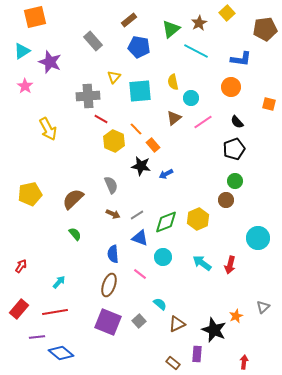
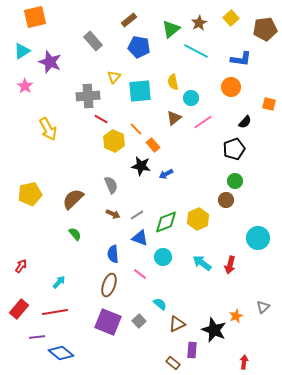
yellow square at (227, 13): moved 4 px right, 5 px down
black semicircle at (237, 122): moved 8 px right; rotated 96 degrees counterclockwise
purple rectangle at (197, 354): moved 5 px left, 4 px up
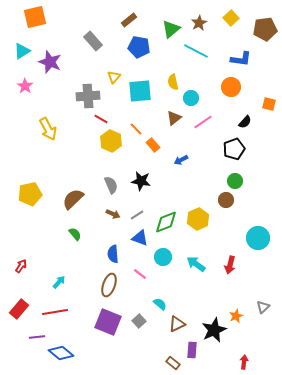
yellow hexagon at (114, 141): moved 3 px left
black star at (141, 166): moved 15 px down
blue arrow at (166, 174): moved 15 px right, 14 px up
cyan arrow at (202, 263): moved 6 px left, 1 px down
black star at (214, 330): rotated 25 degrees clockwise
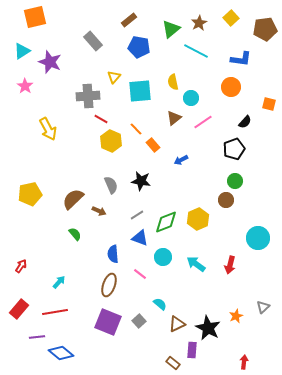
brown arrow at (113, 214): moved 14 px left, 3 px up
black star at (214, 330): moved 6 px left, 2 px up; rotated 20 degrees counterclockwise
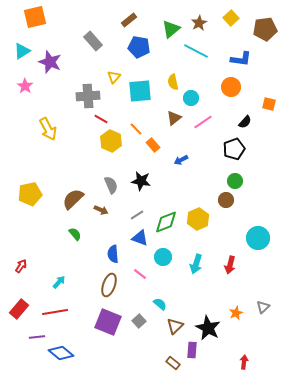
brown arrow at (99, 211): moved 2 px right, 1 px up
cyan arrow at (196, 264): rotated 108 degrees counterclockwise
orange star at (236, 316): moved 3 px up
brown triangle at (177, 324): moved 2 px left, 2 px down; rotated 18 degrees counterclockwise
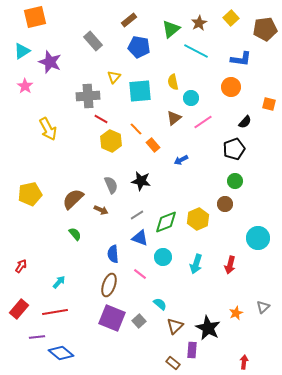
brown circle at (226, 200): moved 1 px left, 4 px down
purple square at (108, 322): moved 4 px right, 4 px up
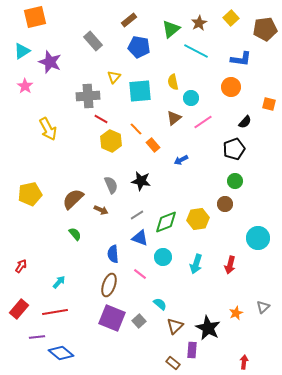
yellow hexagon at (198, 219): rotated 15 degrees clockwise
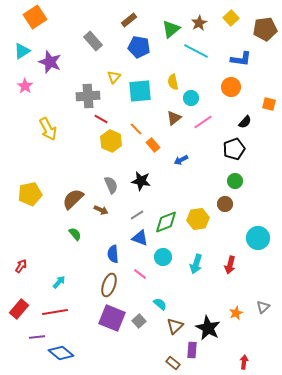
orange square at (35, 17): rotated 20 degrees counterclockwise
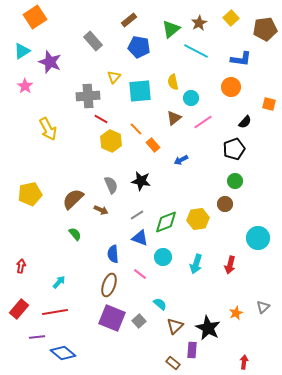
red arrow at (21, 266): rotated 24 degrees counterclockwise
blue diamond at (61, 353): moved 2 px right
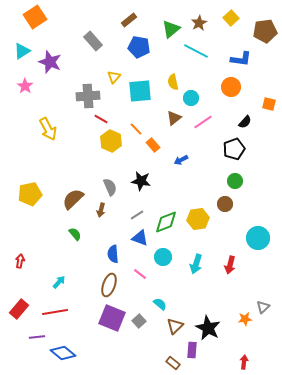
brown pentagon at (265, 29): moved 2 px down
gray semicircle at (111, 185): moved 1 px left, 2 px down
brown arrow at (101, 210): rotated 80 degrees clockwise
red arrow at (21, 266): moved 1 px left, 5 px up
orange star at (236, 313): moved 9 px right, 6 px down; rotated 16 degrees clockwise
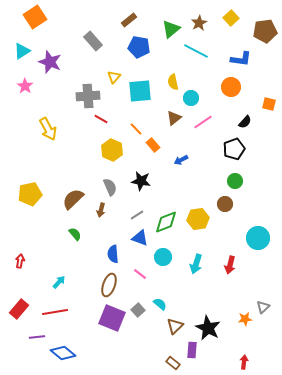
yellow hexagon at (111, 141): moved 1 px right, 9 px down
gray square at (139, 321): moved 1 px left, 11 px up
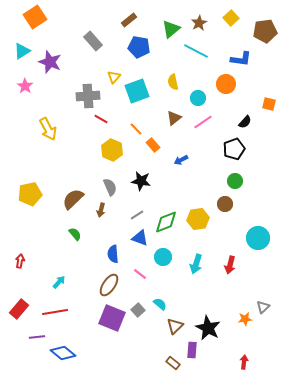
orange circle at (231, 87): moved 5 px left, 3 px up
cyan square at (140, 91): moved 3 px left; rotated 15 degrees counterclockwise
cyan circle at (191, 98): moved 7 px right
brown ellipse at (109, 285): rotated 15 degrees clockwise
